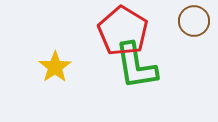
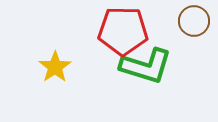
red pentagon: rotated 30 degrees counterclockwise
green L-shape: moved 10 px right; rotated 64 degrees counterclockwise
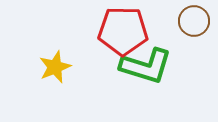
yellow star: rotated 12 degrees clockwise
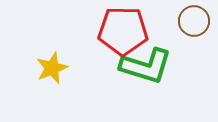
yellow star: moved 3 px left, 1 px down
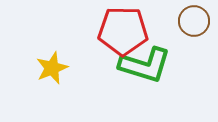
green L-shape: moved 1 px left, 1 px up
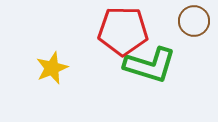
green L-shape: moved 5 px right
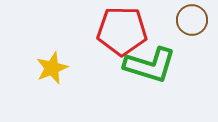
brown circle: moved 2 px left, 1 px up
red pentagon: moved 1 px left
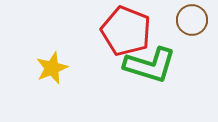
red pentagon: moved 4 px right; rotated 21 degrees clockwise
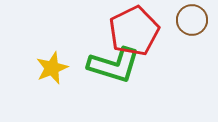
red pentagon: moved 8 px right; rotated 24 degrees clockwise
green L-shape: moved 36 px left
